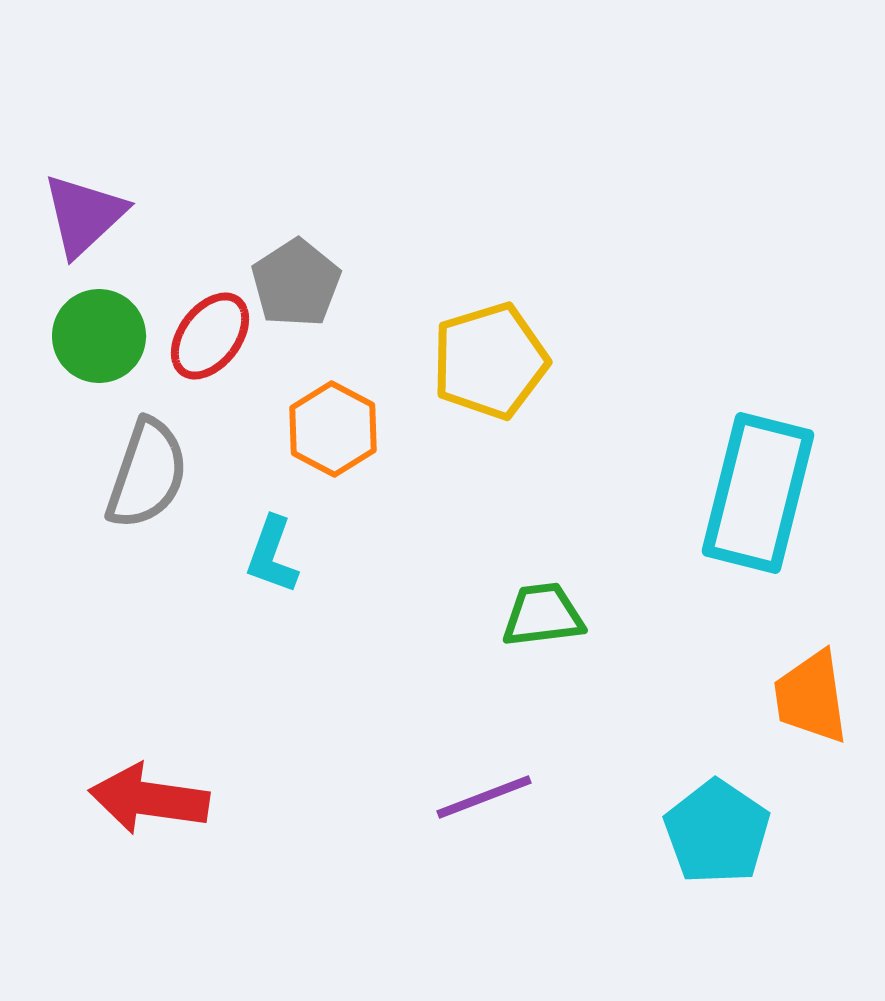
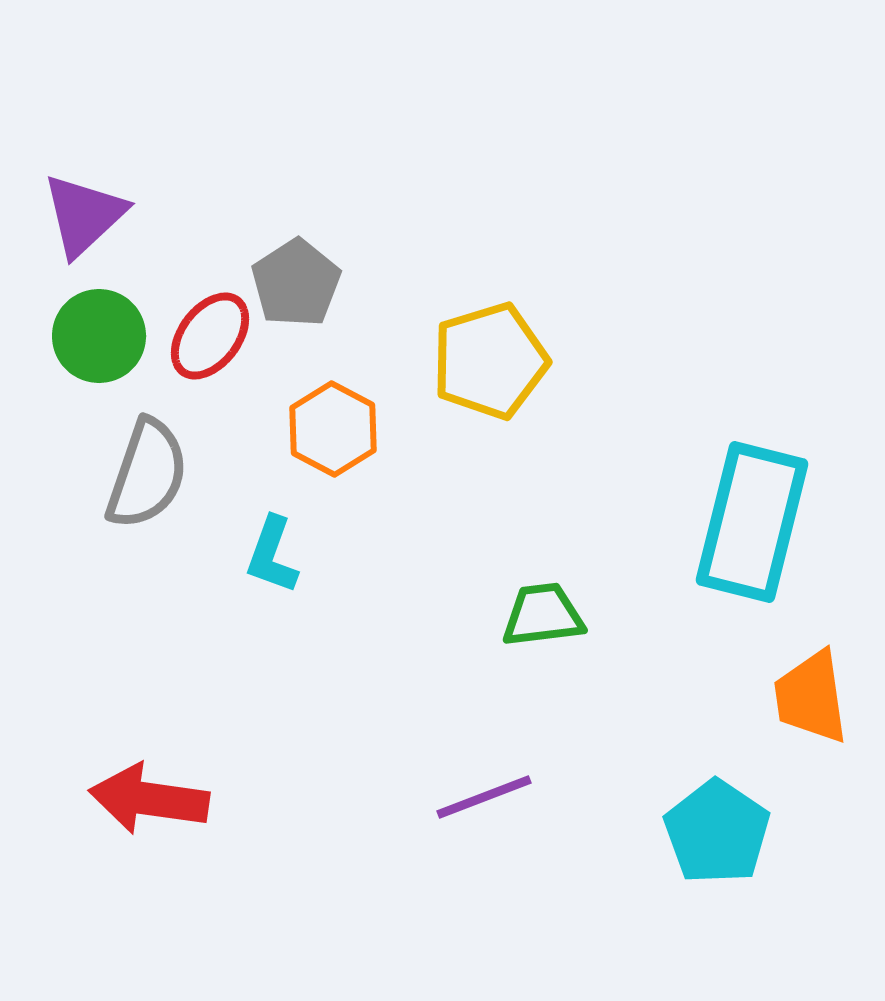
cyan rectangle: moved 6 px left, 29 px down
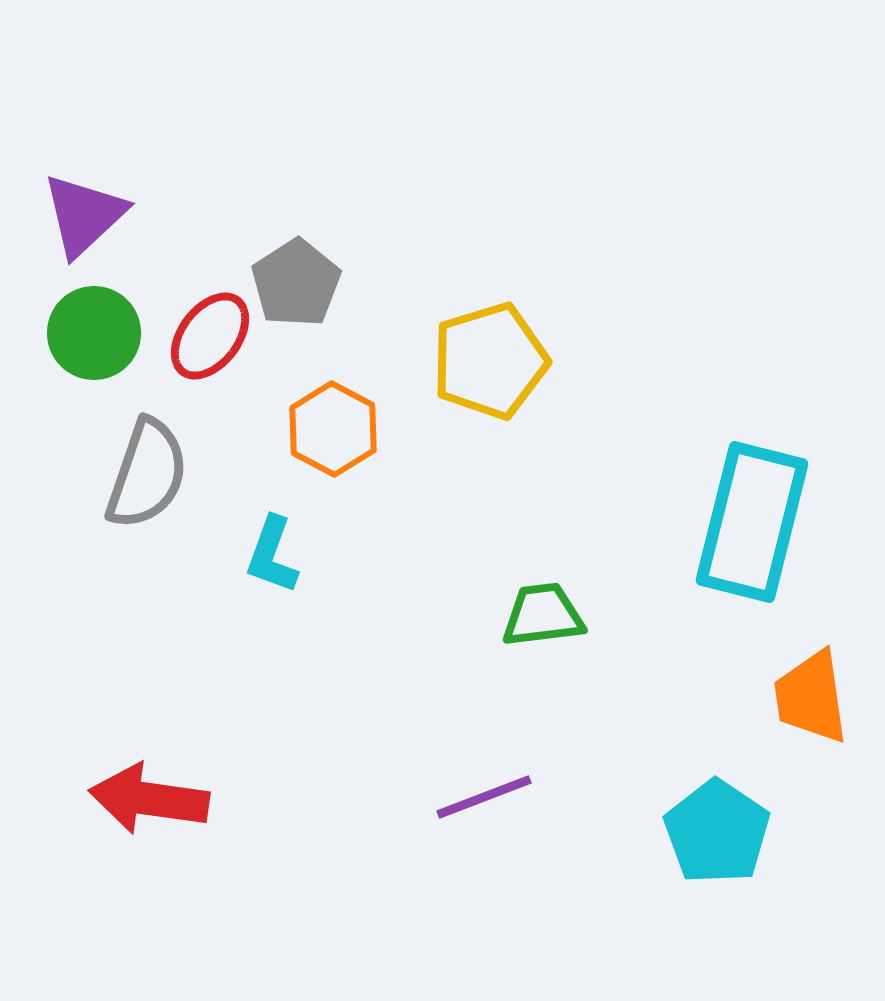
green circle: moved 5 px left, 3 px up
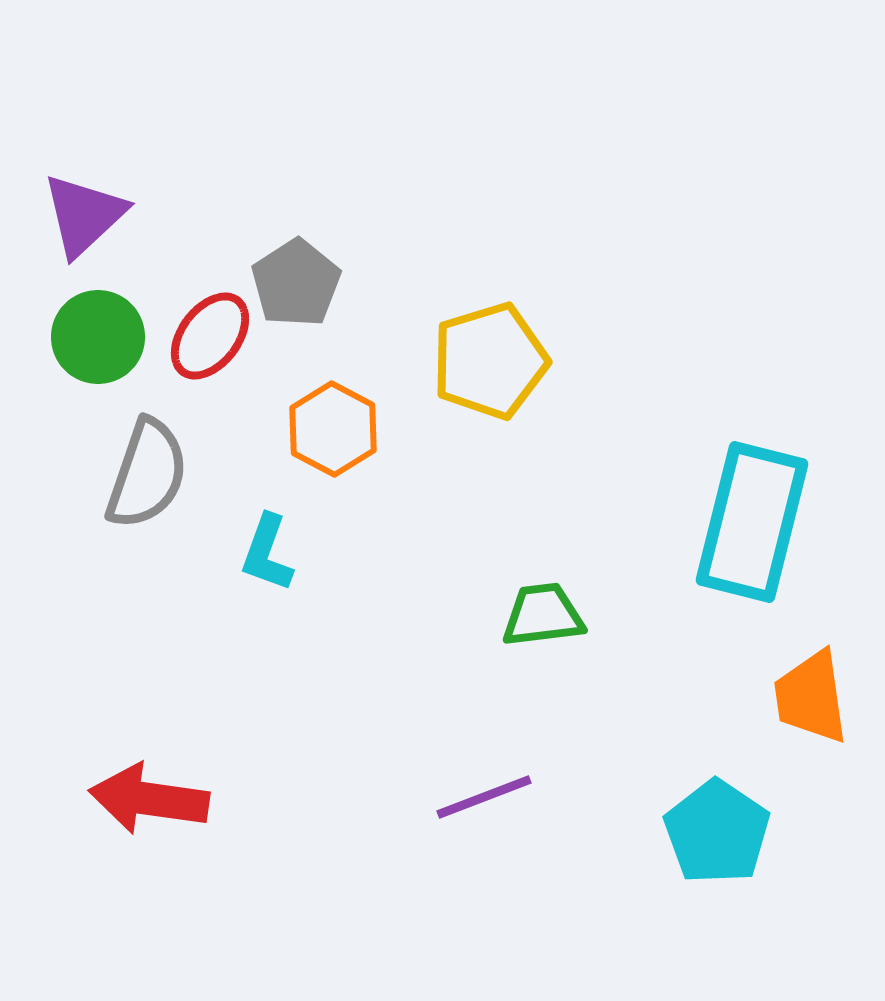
green circle: moved 4 px right, 4 px down
cyan L-shape: moved 5 px left, 2 px up
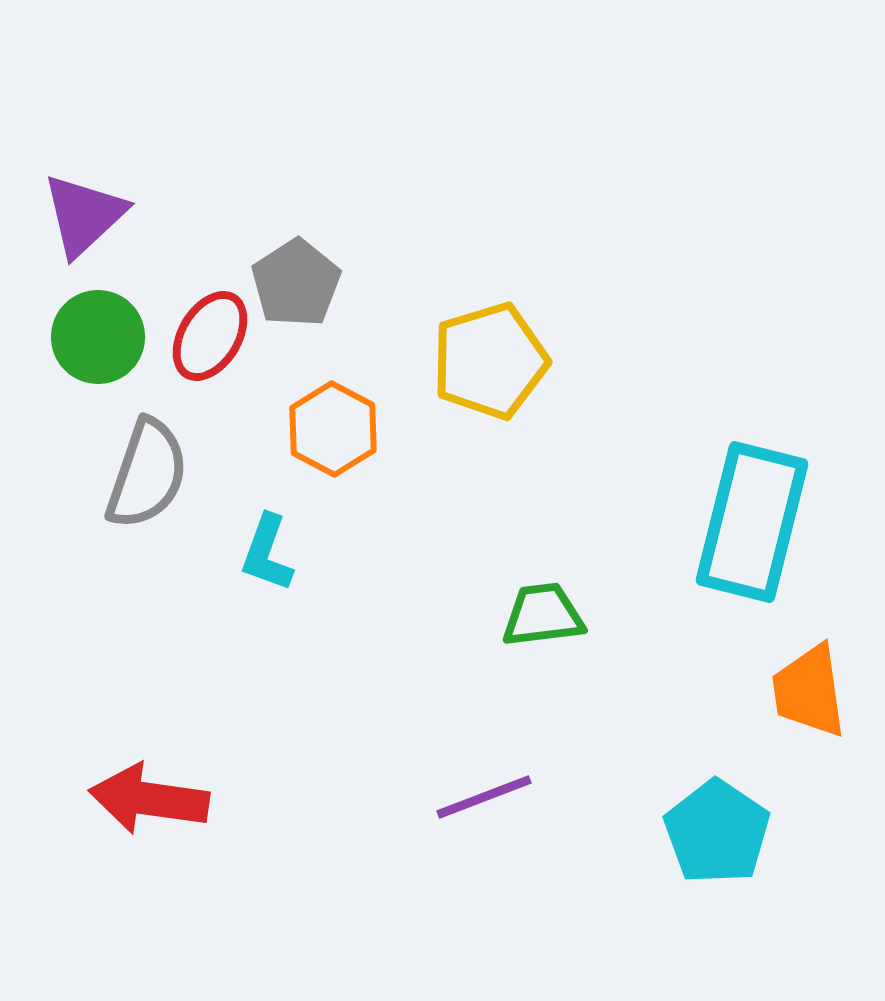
red ellipse: rotated 6 degrees counterclockwise
orange trapezoid: moved 2 px left, 6 px up
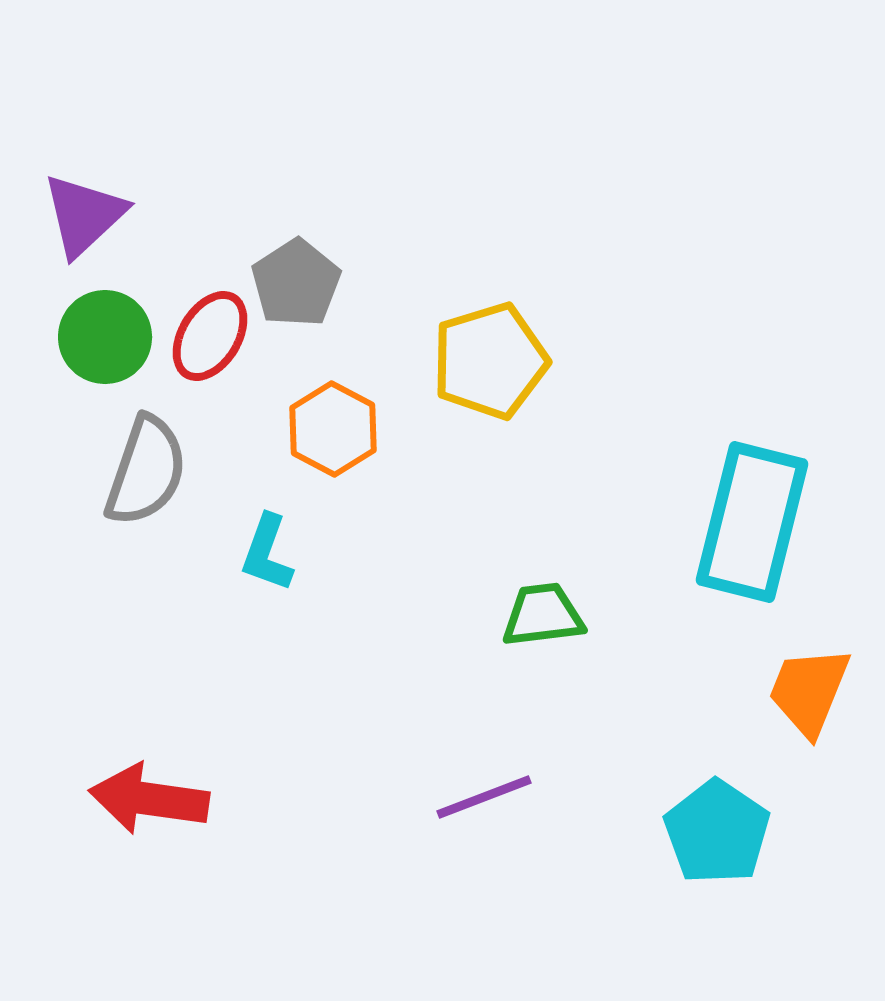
green circle: moved 7 px right
gray semicircle: moved 1 px left, 3 px up
orange trapezoid: rotated 30 degrees clockwise
